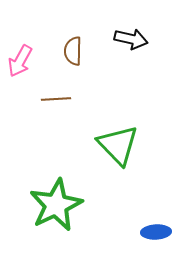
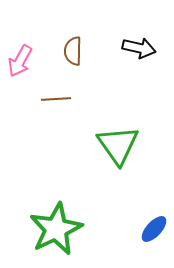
black arrow: moved 8 px right, 9 px down
green triangle: rotated 9 degrees clockwise
green star: moved 24 px down
blue ellipse: moved 2 px left, 3 px up; rotated 44 degrees counterclockwise
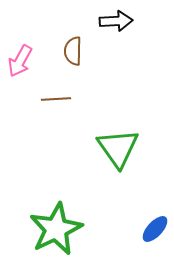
black arrow: moved 23 px left, 27 px up; rotated 16 degrees counterclockwise
green triangle: moved 3 px down
blue ellipse: moved 1 px right
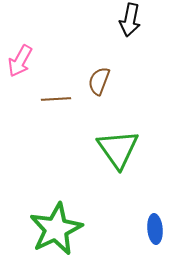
black arrow: moved 14 px right, 1 px up; rotated 104 degrees clockwise
brown semicircle: moved 26 px right, 30 px down; rotated 20 degrees clockwise
green triangle: moved 1 px down
blue ellipse: rotated 48 degrees counterclockwise
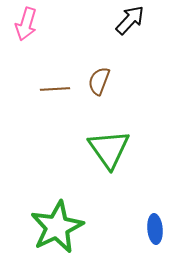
black arrow: rotated 148 degrees counterclockwise
pink arrow: moved 6 px right, 37 px up; rotated 12 degrees counterclockwise
brown line: moved 1 px left, 10 px up
green triangle: moved 9 px left
green star: moved 1 px right, 2 px up
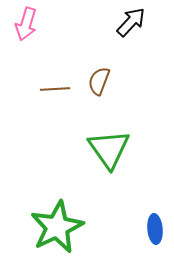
black arrow: moved 1 px right, 2 px down
